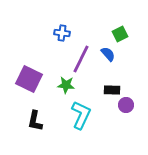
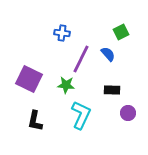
green square: moved 1 px right, 2 px up
purple circle: moved 2 px right, 8 px down
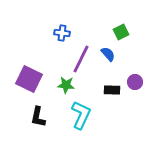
purple circle: moved 7 px right, 31 px up
black L-shape: moved 3 px right, 4 px up
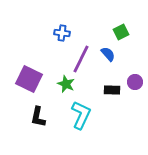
green star: moved 1 px up; rotated 18 degrees clockwise
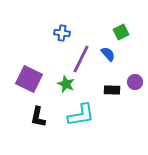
cyan L-shape: rotated 56 degrees clockwise
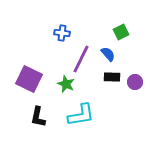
black rectangle: moved 13 px up
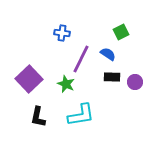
blue semicircle: rotated 14 degrees counterclockwise
purple square: rotated 20 degrees clockwise
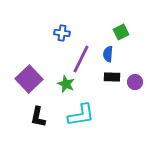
blue semicircle: rotated 119 degrees counterclockwise
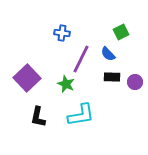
blue semicircle: rotated 49 degrees counterclockwise
purple square: moved 2 px left, 1 px up
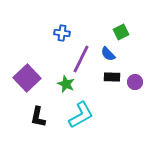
cyan L-shape: rotated 20 degrees counterclockwise
